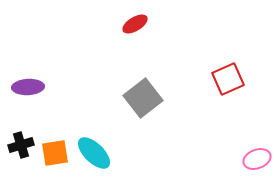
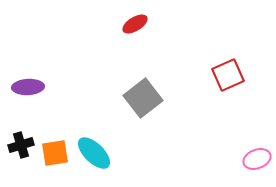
red square: moved 4 px up
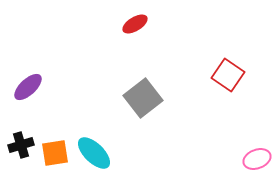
red square: rotated 32 degrees counterclockwise
purple ellipse: rotated 40 degrees counterclockwise
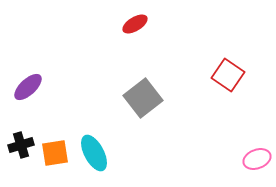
cyan ellipse: rotated 18 degrees clockwise
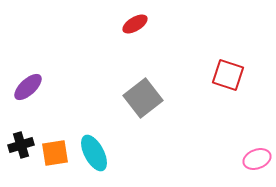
red square: rotated 16 degrees counterclockwise
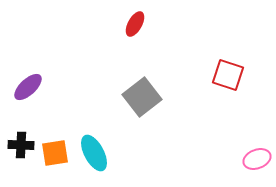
red ellipse: rotated 30 degrees counterclockwise
gray square: moved 1 px left, 1 px up
black cross: rotated 20 degrees clockwise
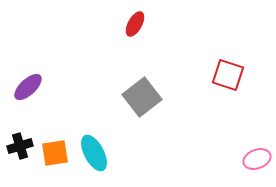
black cross: moved 1 px left, 1 px down; rotated 20 degrees counterclockwise
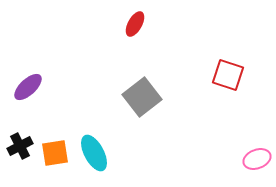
black cross: rotated 10 degrees counterclockwise
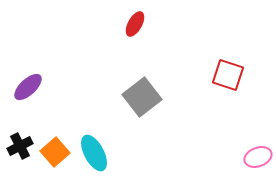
orange square: moved 1 px up; rotated 32 degrees counterclockwise
pink ellipse: moved 1 px right, 2 px up
